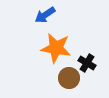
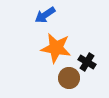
black cross: moved 1 px up
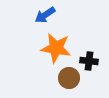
black cross: moved 2 px right, 1 px up; rotated 24 degrees counterclockwise
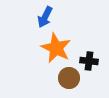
blue arrow: moved 2 px down; rotated 30 degrees counterclockwise
orange star: rotated 16 degrees clockwise
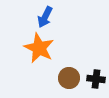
orange star: moved 17 px left
black cross: moved 7 px right, 18 px down
